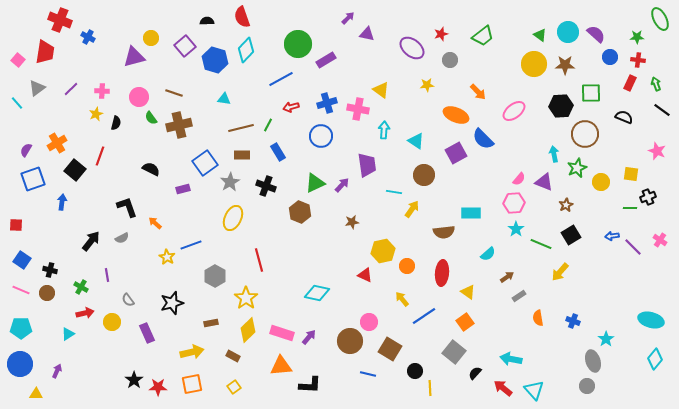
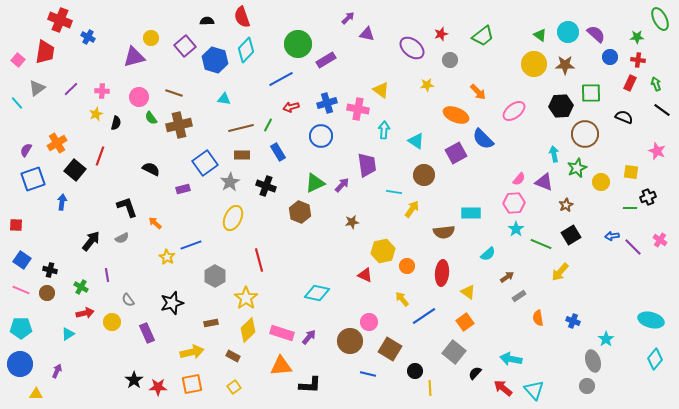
yellow square at (631, 174): moved 2 px up
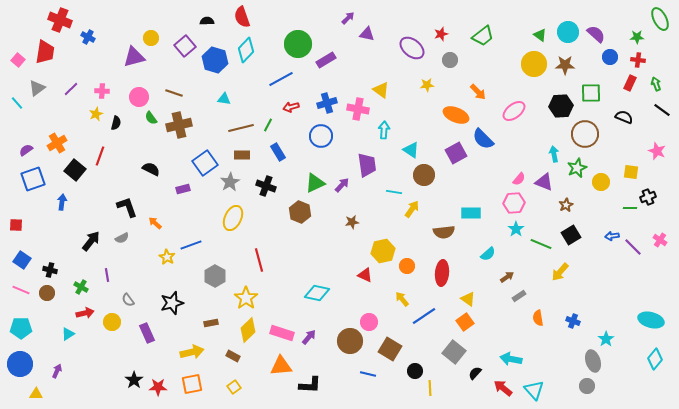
cyan triangle at (416, 141): moved 5 px left, 9 px down
purple semicircle at (26, 150): rotated 24 degrees clockwise
yellow triangle at (468, 292): moved 7 px down
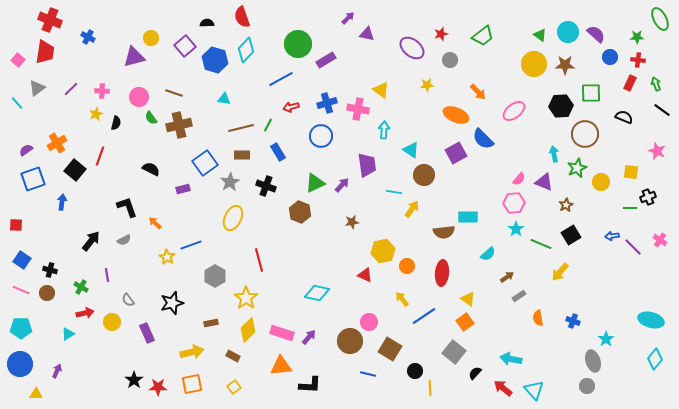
red cross at (60, 20): moved 10 px left
black semicircle at (207, 21): moved 2 px down
cyan rectangle at (471, 213): moved 3 px left, 4 px down
gray semicircle at (122, 238): moved 2 px right, 2 px down
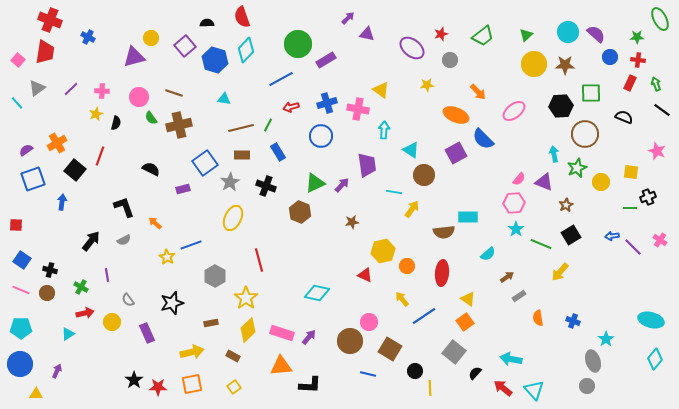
green triangle at (540, 35): moved 14 px left; rotated 40 degrees clockwise
black L-shape at (127, 207): moved 3 px left
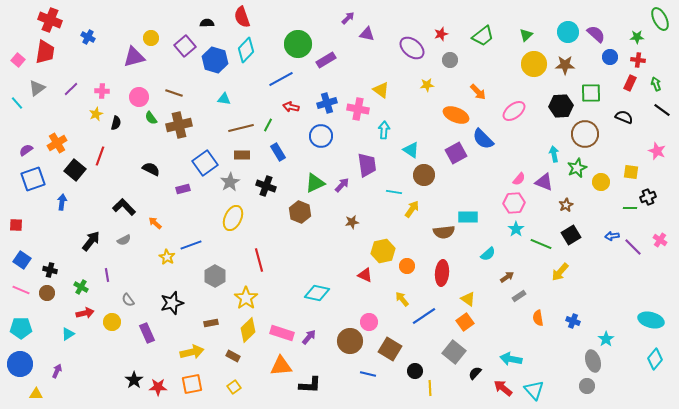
red arrow at (291, 107): rotated 28 degrees clockwise
black L-shape at (124, 207): rotated 25 degrees counterclockwise
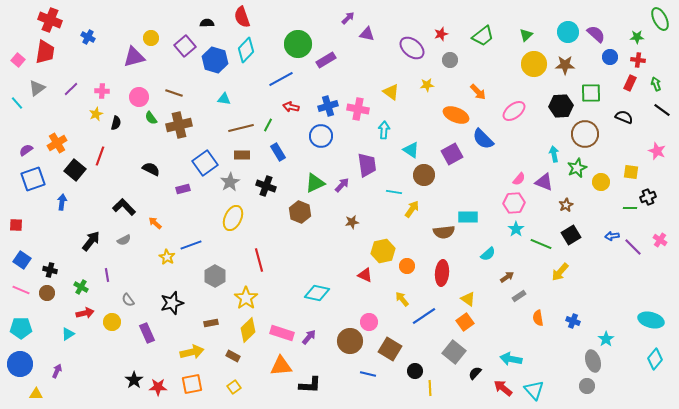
yellow triangle at (381, 90): moved 10 px right, 2 px down
blue cross at (327, 103): moved 1 px right, 3 px down
purple square at (456, 153): moved 4 px left, 1 px down
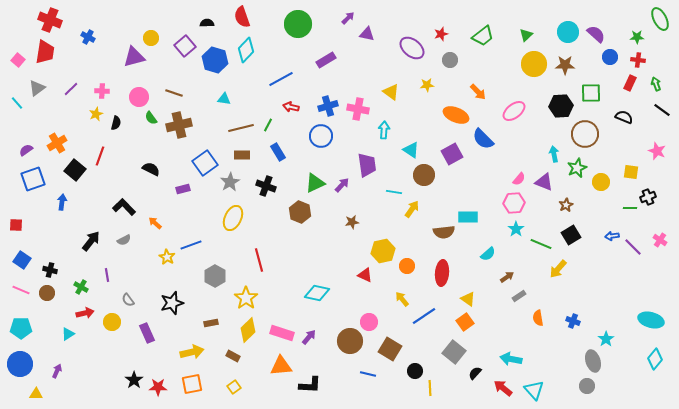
green circle at (298, 44): moved 20 px up
yellow arrow at (560, 272): moved 2 px left, 3 px up
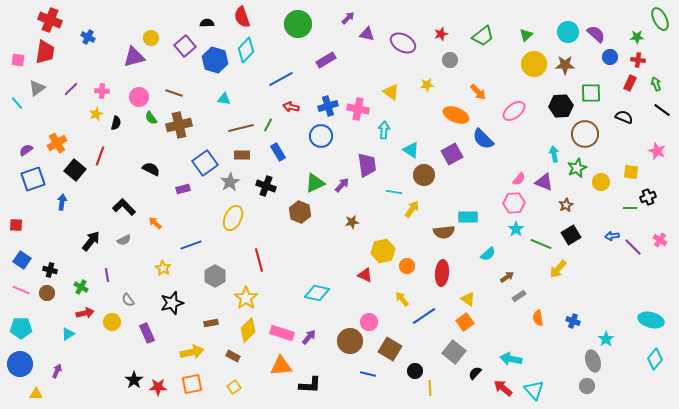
purple ellipse at (412, 48): moved 9 px left, 5 px up; rotated 10 degrees counterclockwise
pink square at (18, 60): rotated 32 degrees counterclockwise
yellow star at (167, 257): moved 4 px left, 11 px down
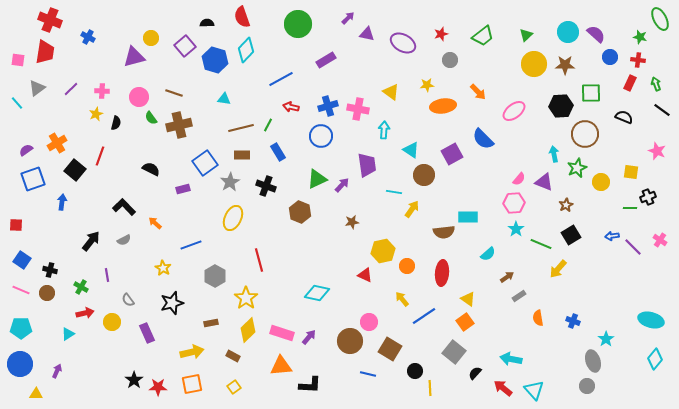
green star at (637, 37): moved 3 px right; rotated 16 degrees clockwise
orange ellipse at (456, 115): moved 13 px left, 9 px up; rotated 30 degrees counterclockwise
green triangle at (315, 183): moved 2 px right, 4 px up
